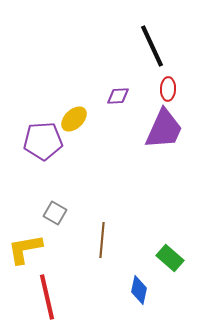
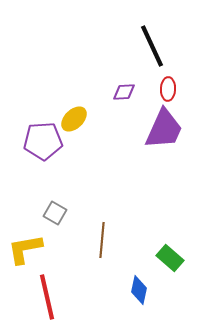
purple diamond: moved 6 px right, 4 px up
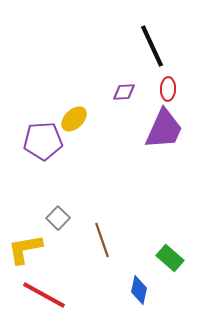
gray square: moved 3 px right, 5 px down; rotated 15 degrees clockwise
brown line: rotated 24 degrees counterclockwise
red line: moved 3 px left, 2 px up; rotated 48 degrees counterclockwise
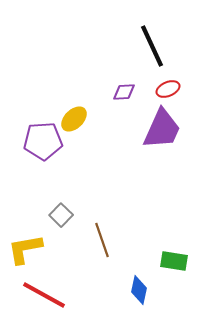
red ellipse: rotated 65 degrees clockwise
purple trapezoid: moved 2 px left
gray square: moved 3 px right, 3 px up
green rectangle: moved 4 px right, 3 px down; rotated 32 degrees counterclockwise
